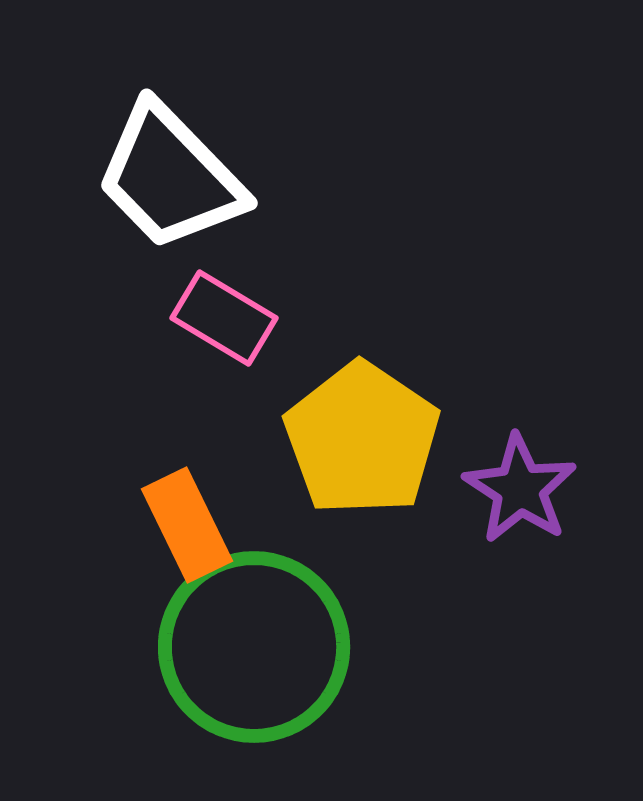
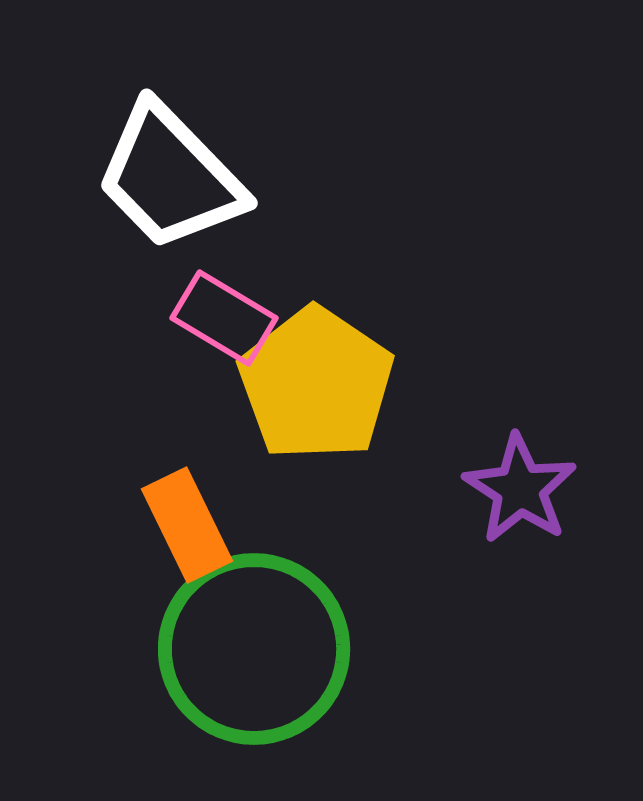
yellow pentagon: moved 46 px left, 55 px up
green circle: moved 2 px down
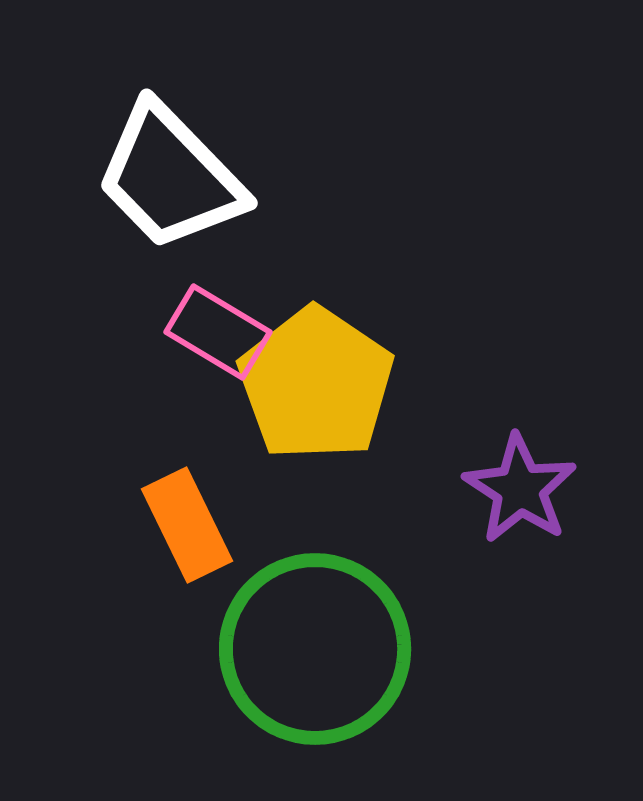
pink rectangle: moved 6 px left, 14 px down
green circle: moved 61 px right
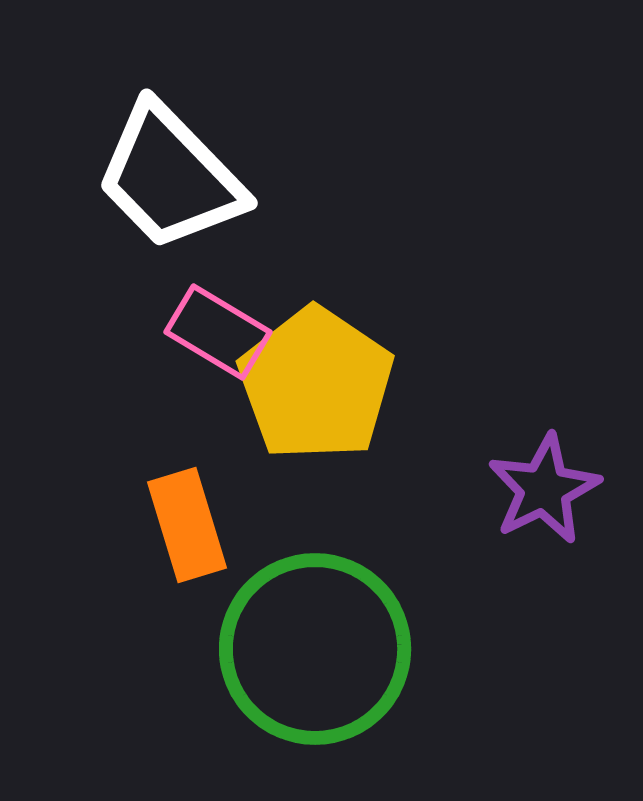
purple star: moved 24 px right; rotated 13 degrees clockwise
orange rectangle: rotated 9 degrees clockwise
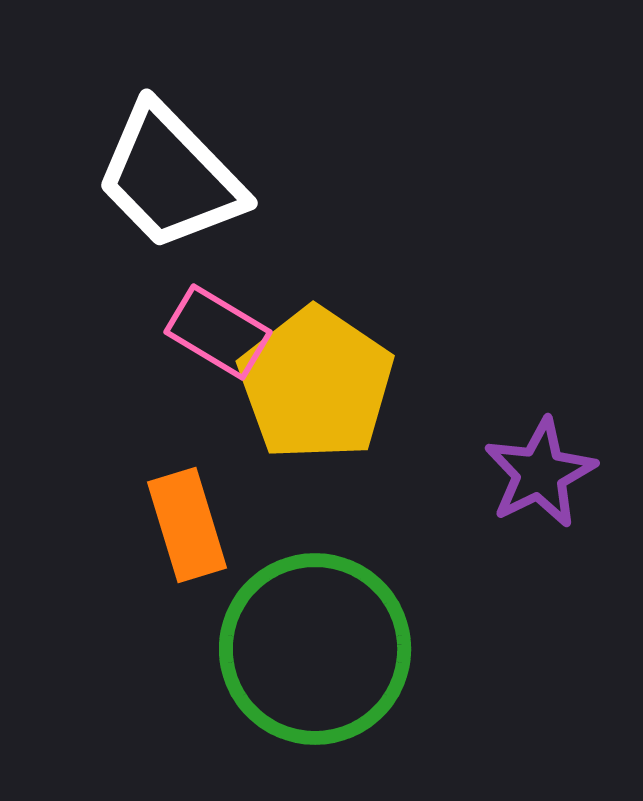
purple star: moved 4 px left, 16 px up
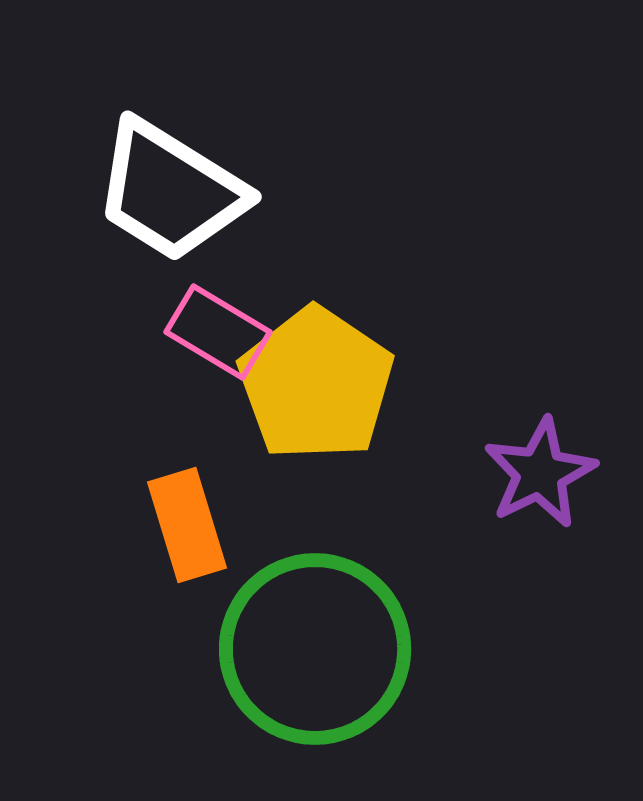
white trapezoid: moved 14 px down; rotated 14 degrees counterclockwise
